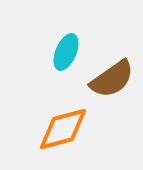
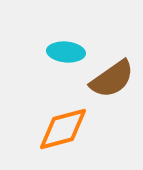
cyan ellipse: rotated 72 degrees clockwise
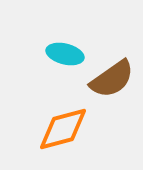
cyan ellipse: moved 1 px left, 2 px down; rotated 9 degrees clockwise
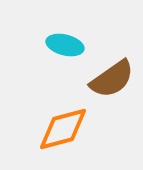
cyan ellipse: moved 9 px up
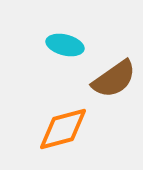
brown semicircle: moved 2 px right
